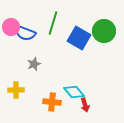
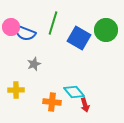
green circle: moved 2 px right, 1 px up
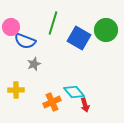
blue semicircle: moved 8 px down
orange cross: rotated 30 degrees counterclockwise
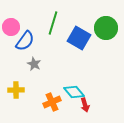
green circle: moved 2 px up
blue semicircle: rotated 75 degrees counterclockwise
gray star: rotated 24 degrees counterclockwise
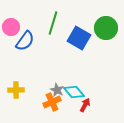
gray star: moved 23 px right, 26 px down
red arrow: rotated 136 degrees counterclockwise
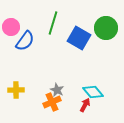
cyan diamond: moved 19 px right
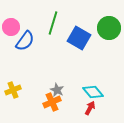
green circle: moved 3 px right
yellow cross: moved 3 px left; rotated 21 degrees counterclockwise
red arrow: moved 5 px right, 3 px down
